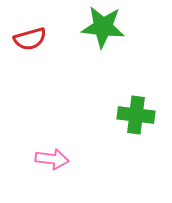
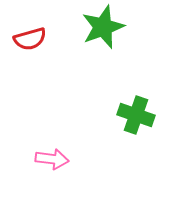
green star: rotated 27 degrees counterclockwise
green cross: rotated 12 degrees clockwise
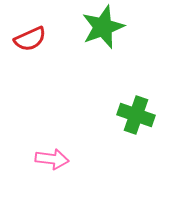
red semicircle: rotated 8 degrees counterclockwise
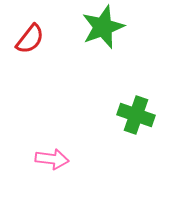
red semicircle: rotated 28 degrees counterclockwise
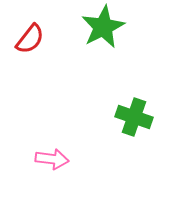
green star: rotated 6 degrees counterclockwise
green cross: moved 2 px left, 2 px down
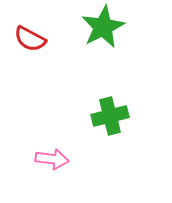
red semicircle: rotated 80 degrees clockwise
green cross: moved 24 px left, 1 px up; rotated 33 degrees counterclockwise
